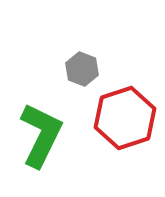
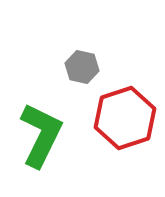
gray hexagon: moved 2 px up; rotated 8 degrees counterclockwise
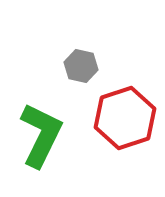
gray hexagon: moved 1 px left, 1 px up
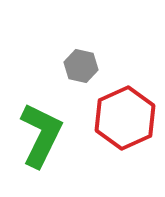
red hexagon: rotated 6 degrees counterclockwise
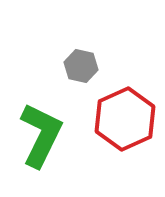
red hexagon: moved 1 px down
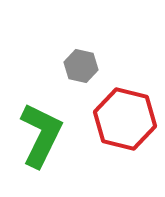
red hexagon: rotated 22 degrees counterclockwise
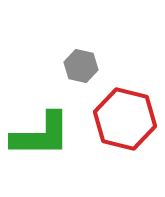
green L-shape: rotated 64 degrees clockwise
